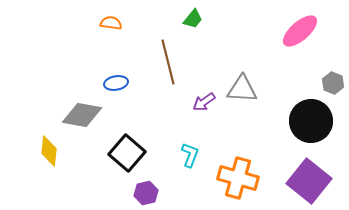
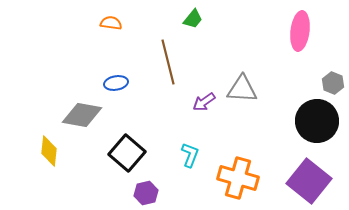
pink ellipse: rotated 42 degrees counterclockwise
black circle: moved 6 px right
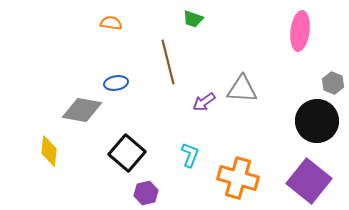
green trapezoid: rotated 70 degrees clockwise
gray diamond: moved 5 px up
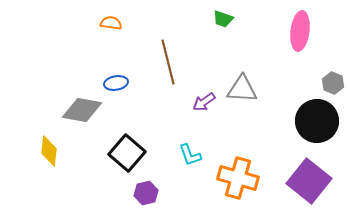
green trapezoid: moved 30 px right
cyan L-shape: rotated 140 degrees clockwise
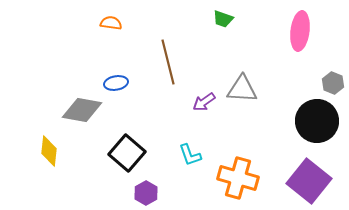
purple hexagon: rotated 15 degrees counterclockwise
